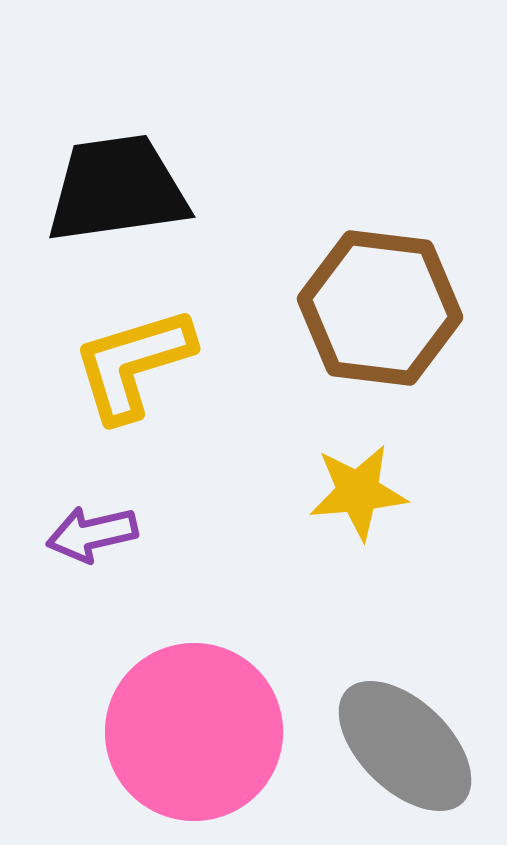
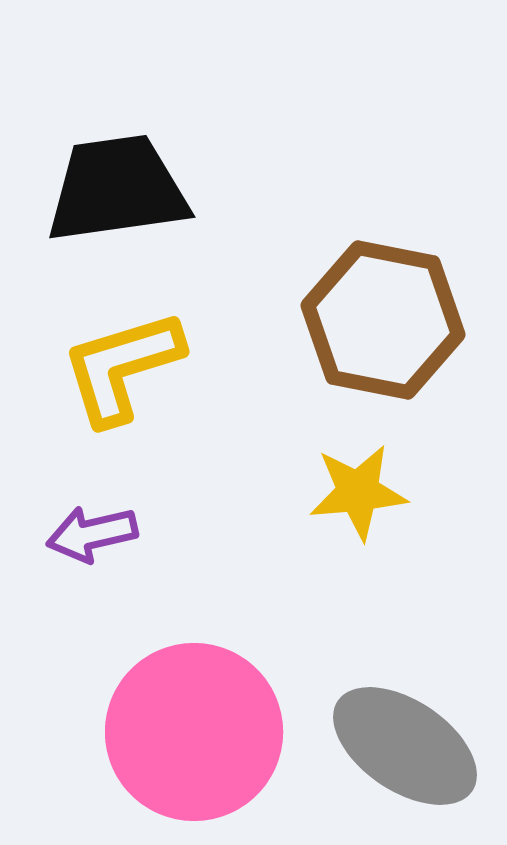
brown hexagon: moved 3 px right, 12 px down; rotated 4 degrees clockwise
yellow L-shape: moved 11 px left, 3 px down
gray ellipse: rotated 10 degrees counterclockwise
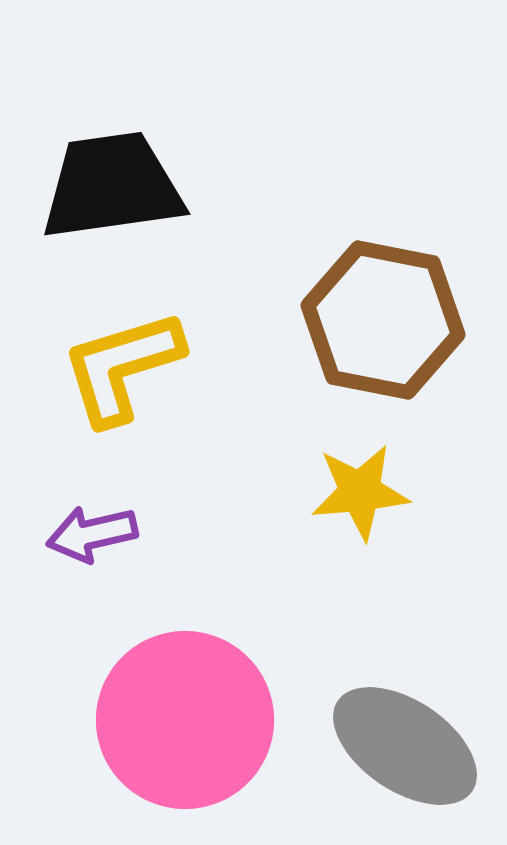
black trapezoid: moved 5 px left, 3 px up
yellow star: moved 2 px right
pink circle: moved 9 px left, 12 px up
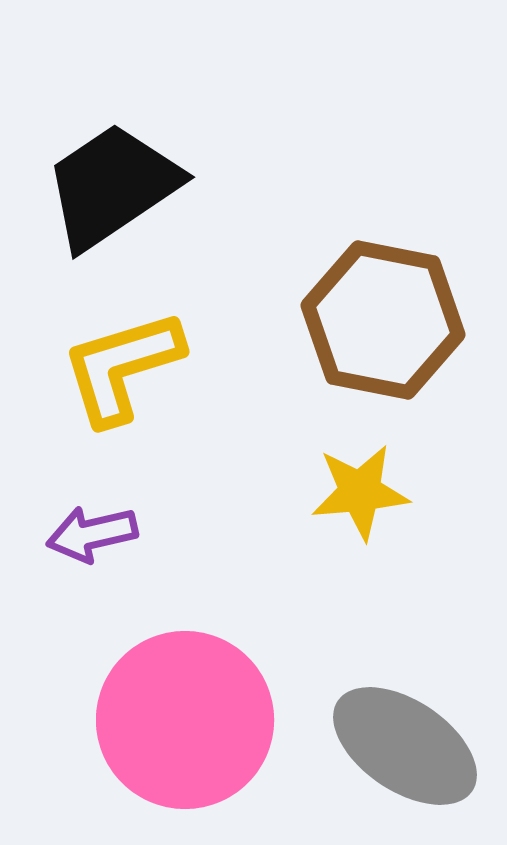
black trapezoid: rotated 26 degrees counterclockwise
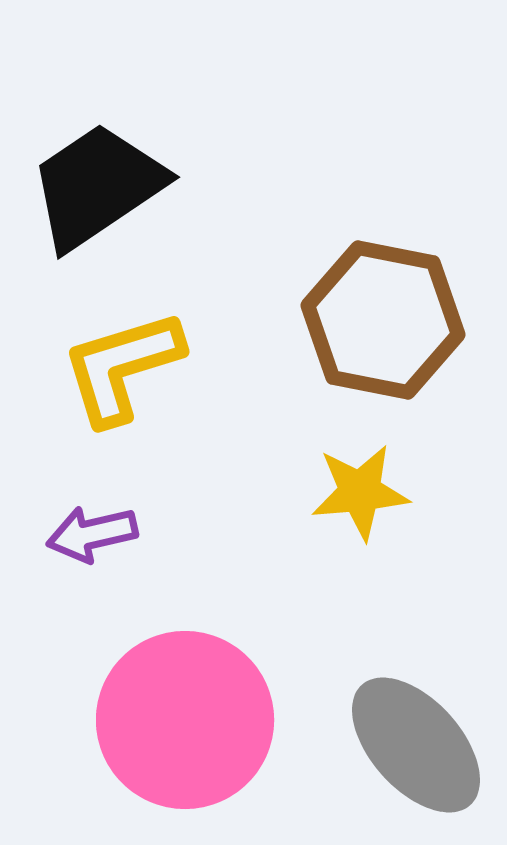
black trapezoid: moved 15 px left
gray ellipse: moved 11 px right, 1 px up; rotated 14 degrees clockwise
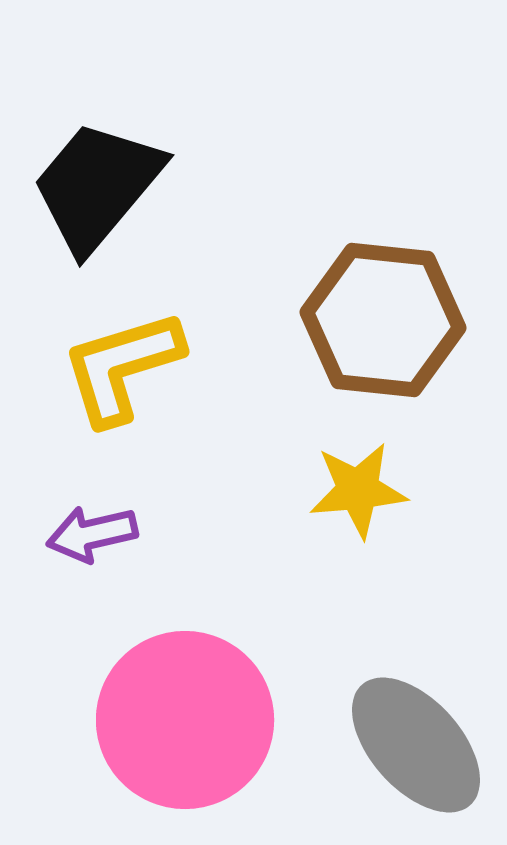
black trapezoid: rotated 16 degrees counterclockwise
brown hexagon: rotated 5 degrees counterclockwise
yellow star: moved 2 px left, 2 px up
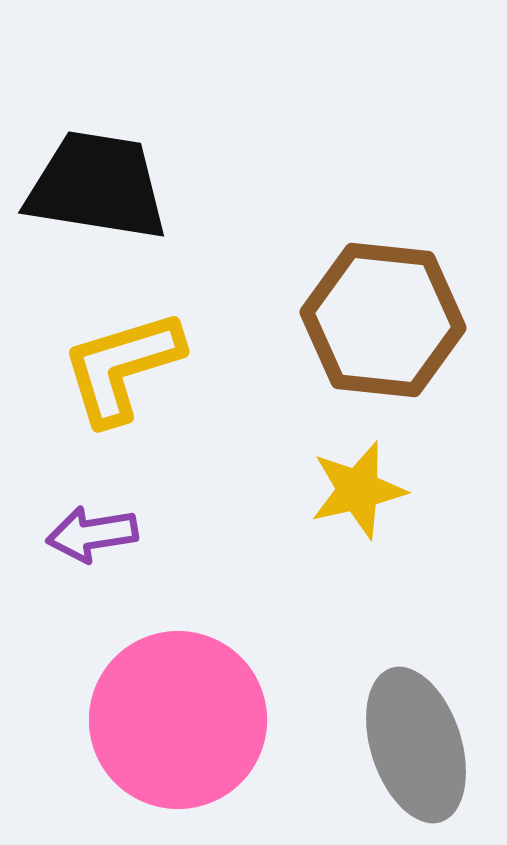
black trapezoid: rotated 59 degrees clockwise
yellow star: rotated 8 degrees counterclockwise
purple arrow: rotated 4 degrees clockwise
pink circle: moved 7 px left
gray ellipse: rotated 24 degrees clockwise
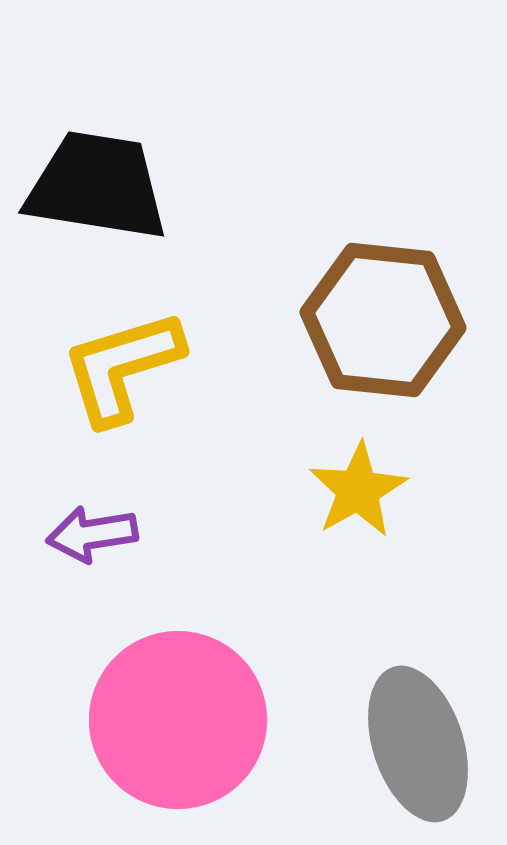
yellow star: rotated 16 degrees counterclockwise
gray ellipse: moved 2 px right, 1 px up
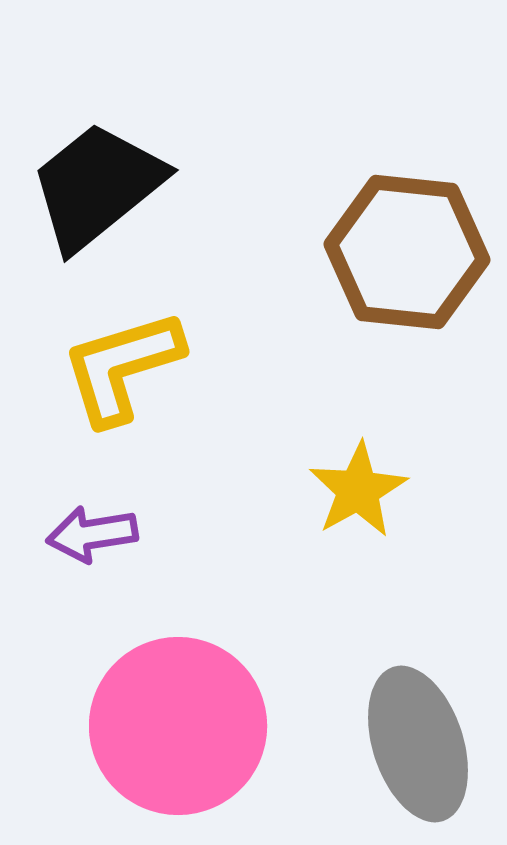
black trapezoid: rotated 48 degrees counterclockwise
brown hexagon: moved 24 px right, 68 px up
pink circle: moved 6 px down
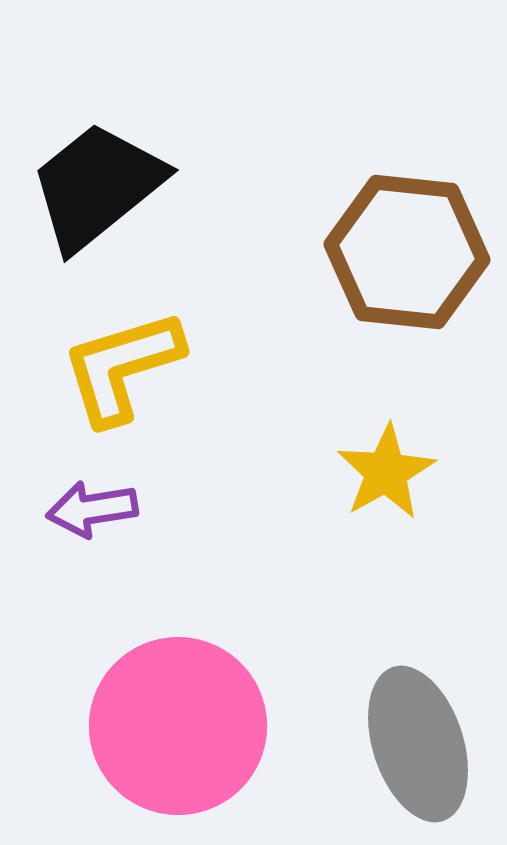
yellow star: moved 28 px right, 18 px up
purple arrow: moved 25 px up
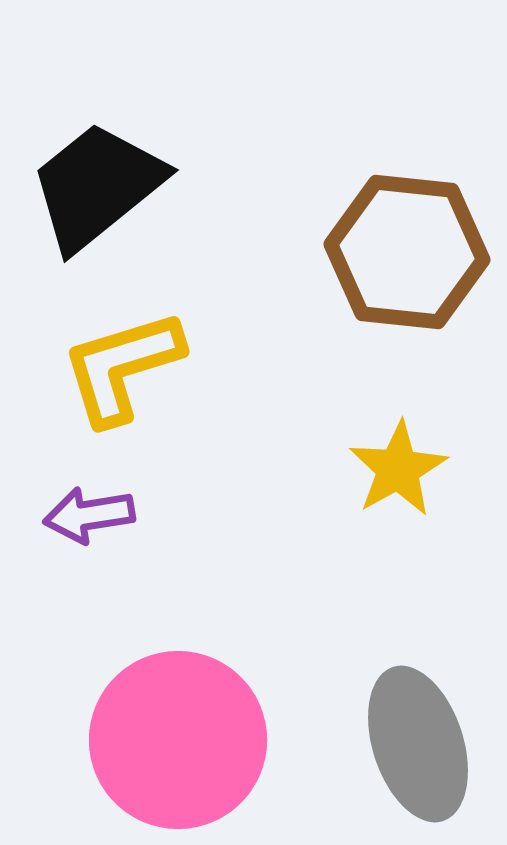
yellow star: moved 12 px right, 3 px up
purple arrow: moved 3 px left, 6 px down
pink circle: moved 14 px down
